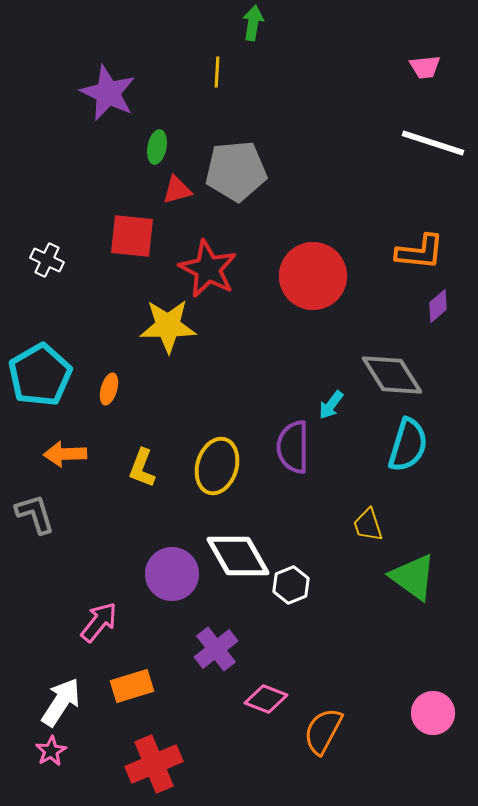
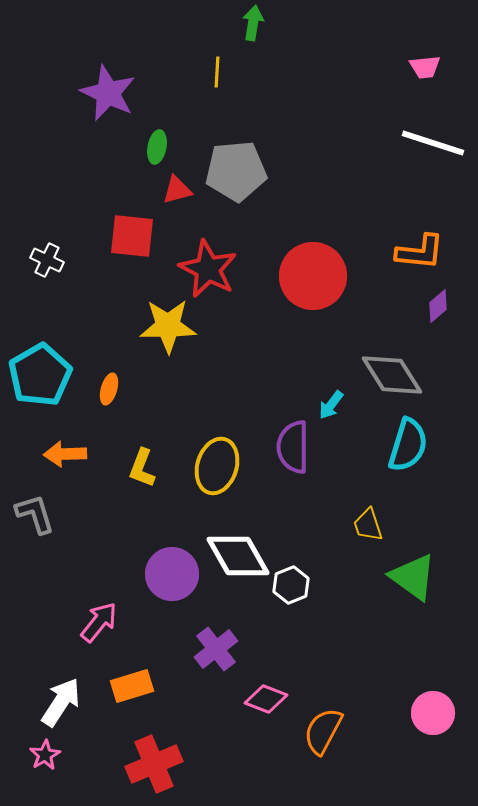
pink star: moved 6 px left, 4 px down
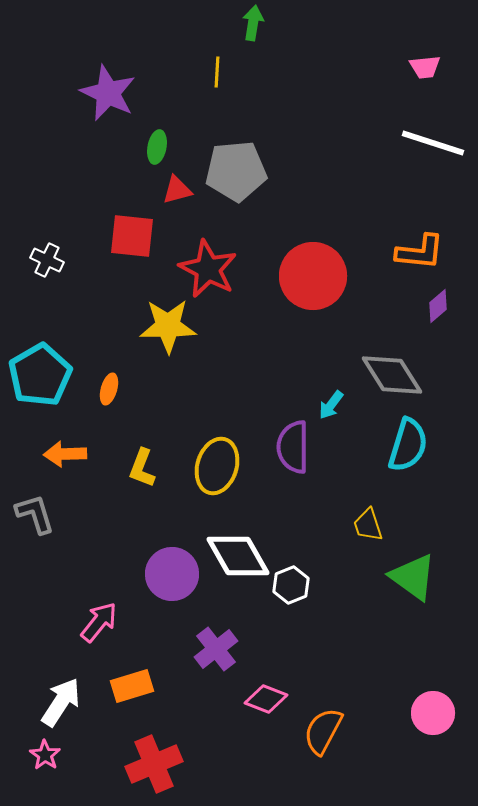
pink star: rotated 8 degrees counterclockwise
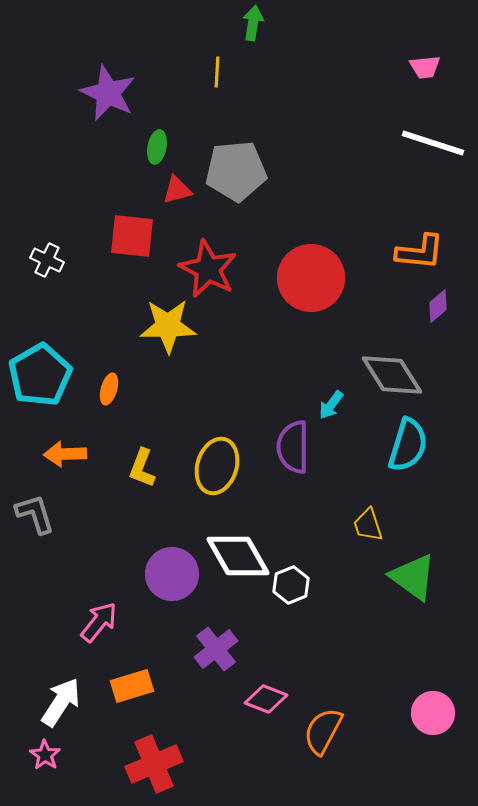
red circle: moved 2 px left, 2 px down
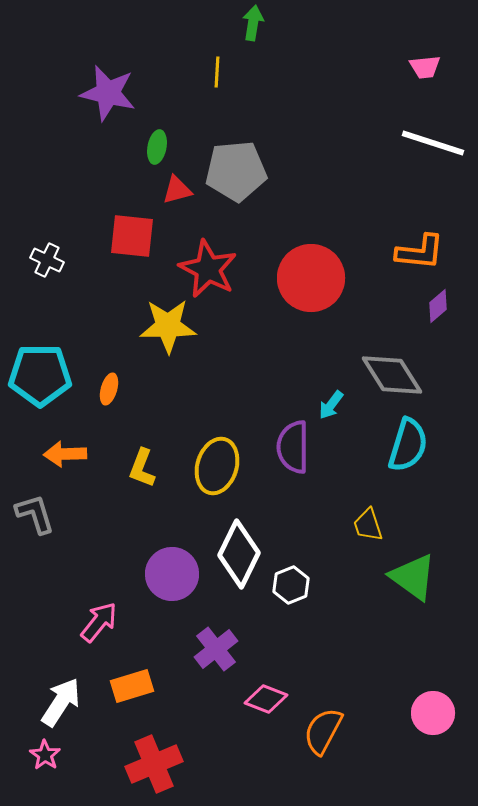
purple star: rotated 12 degrees counterclockwise
cyan pentagon: rotated 30 degrees clockwise
white diamond: moved 1 px right, 2 px up; rotated 56 degrees clockwise
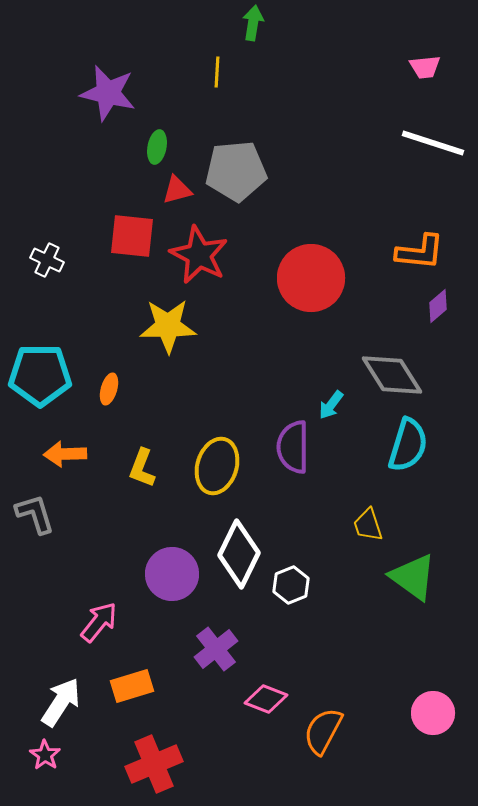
red star: moved 9 px left, 14 px up
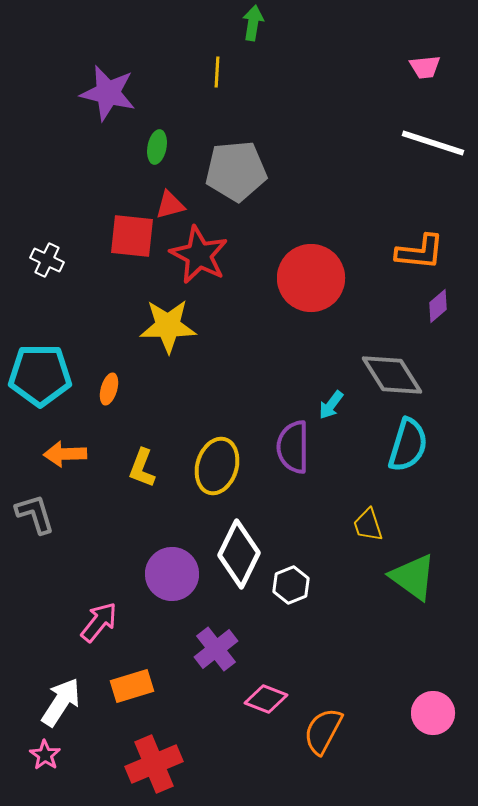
red triangle: moved 7 px left, 15 px down
